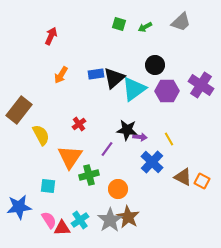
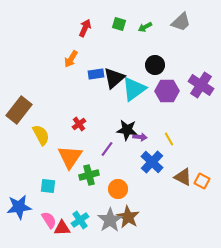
red arrow: moved 34 px right, 8 px up
orange arrow: moved 10 px right, 16 px up
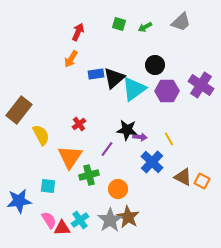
red arrow: moved 7 px left, 4 px down
blue star: moved 6 px up
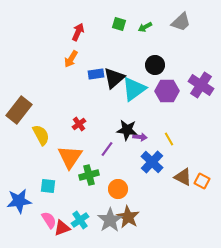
red triangle: rotated 18 degrees counterclockwise
